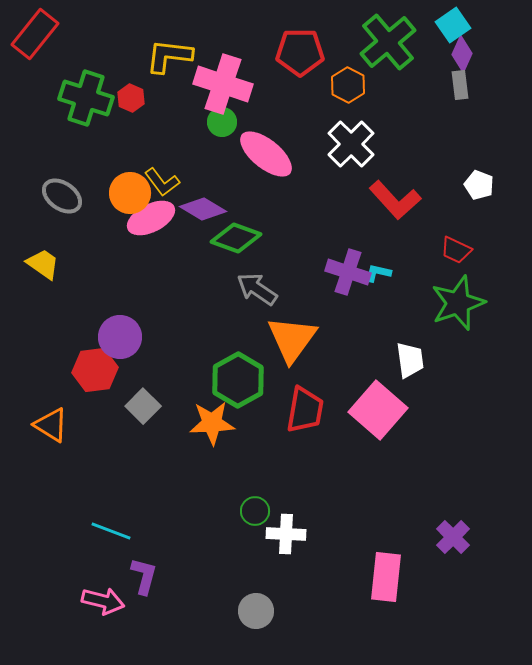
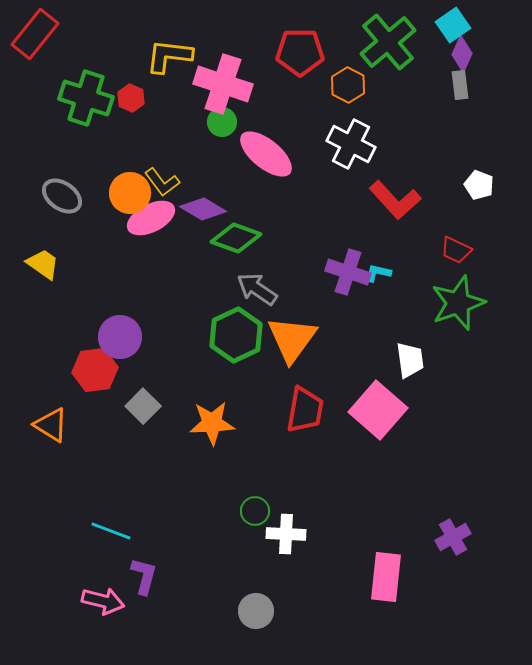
white cross at (351, 144): rotated 18 degrees counterclockwise
green hexagon at (238, 380): moved 2 px left, 45 px up; rotated 4 degrees clockwise
purple cross at (453, 537): rotated 16 degrees clockwise
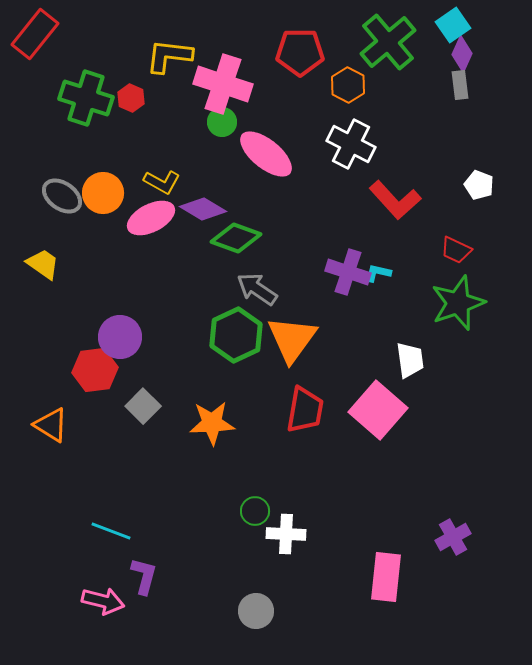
yellow L-shape at (162, 182): rotated 24 degrees counterclockwise
orange circle at (130, 193): moved 27 px left
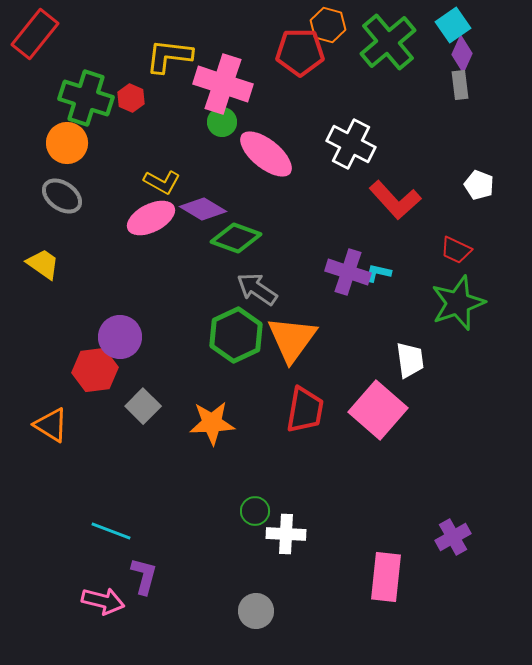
orange hexagon at (348, 85): moved 20 px left, 60 px up; rotated 12 degrees counterclockwise
orange circle at (103, 193): moved 36 px left, 50 px up
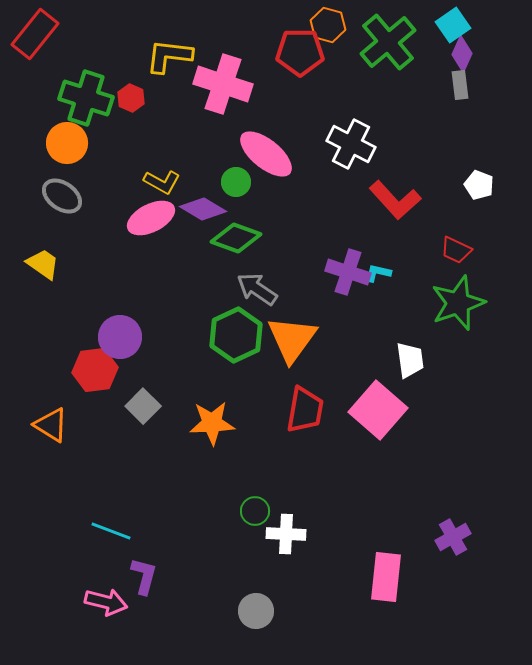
green circle at (222, 122): moved 14 px right, 60 px down
pink arrow at (103, 601): moved 3 px right, 1 px down
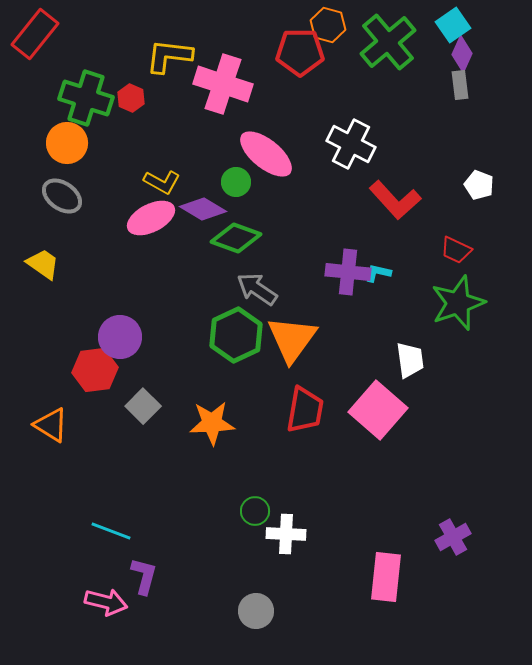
purple cross at (348, 272): rotated 12 degrees counterclockwise
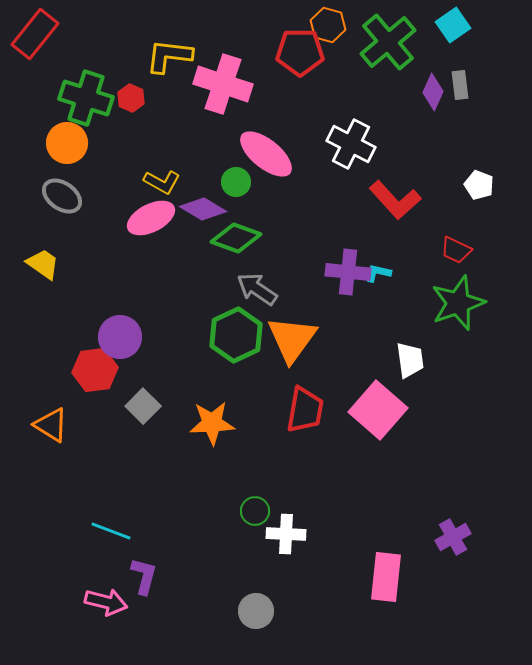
purple diamond at (462, 54): moved 29 px left, 38 px down
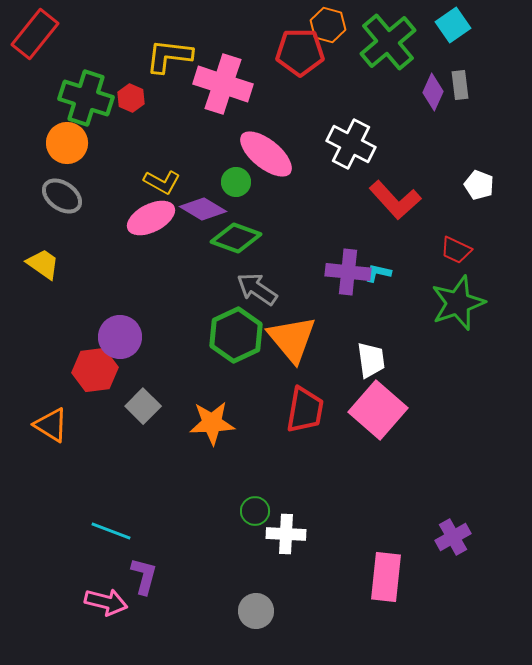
orange triangle at (292, 339): rotated 16 degrees counterclockwise
white trapezoid at (410, 360): moved 39 px left
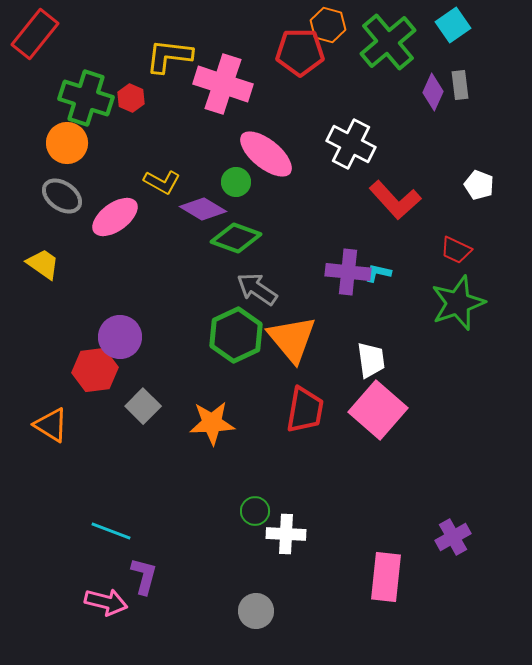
pink ellipse at (151, 218): moved 36 px left, 1 px up; rotated 9 degrees counterclockwise
